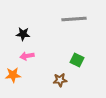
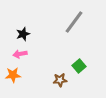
gray line: moved 3 px down; rotated 50 degrees counterclockwise
black star: rotated 24 degrees counterclockwise
pink arrow: moved 7 px left, 2 px up
green square: moved 2 px right, 6 px down; rotated 24 degrees clockwise
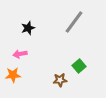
black star: moved 5 px right, 6 px up
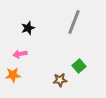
gray line: rotated 15 degrees counterclockwise
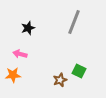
pink arrow: rotated 24 degrees clockwise
green square: moved 5 px down; rotated 24 degrees counterclockwise
brown star: rotated 16 degrees counterclockwise
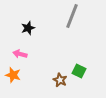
gray line: moved 2 px left, 6 px up
orange star: rotated 21 degrees clockwise
brown star: rotated 24 degrees counterclockwise
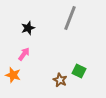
gray line: moved 2 px left, 2 px down
pink arrow: moved 4 px right; rotated 112 degrees clockwise
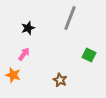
green square: moved 10 px right, 16 px up
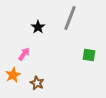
black star: moved 10 px right, 1 px up; rotated 16 degrees counterclockwise
green square: rotated 16 degrees counterclockwise
orange star: rotated 28 degrees clockwise
brown star: moved 23 px left, 3 px down
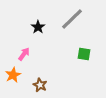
gray line: moved 2 px right, 1 px down; rotated 25 degrees clockwise
green square: moved 5 px left, 1 px up
brown star: moved 3 px right, 2 px down
